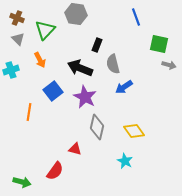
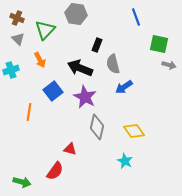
red triangle: moved 5 px left
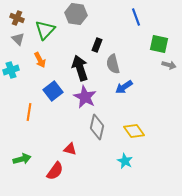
black arrow: rotated 50 degrees clockwise
green arrow: moved 23 px up; rotated 30 degrees counterclockwise
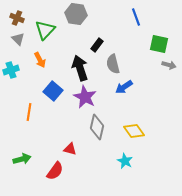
black rectangle: rotated 16 degrees clockwise
blue square: rotated 12 degrees counterclockwise
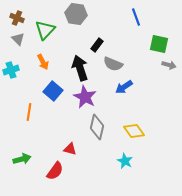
orange arrow: moved 3 px right, 2 px down
gray semicircle: rotated 54 degrees counterclockwise
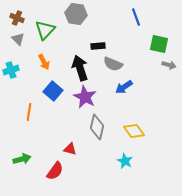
black rectangle: moved 1 px right, 1 px down; rotated 48 degrees clockwise
orange arrow: moved 1 px right
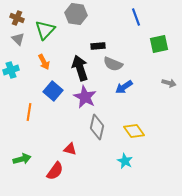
green square: rotated 24 degrees counterclockwise
gray arrow: moved 18 px down
